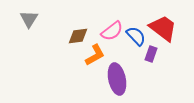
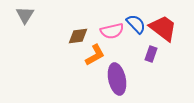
gray triangle: moved 4 px left, 4 px up
pink semicircle: rotated 25 degrees clockwise
blue semicircle: moved 12 px up
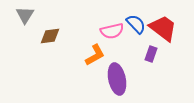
brown diamond: moved 28 px left
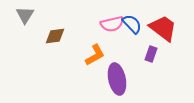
blue semicircle: moved 4 px left
pink semicircle: moved 7 px up
brown diamond: moved 5 px right
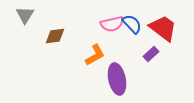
purple rectangle: rotated 28 degrees clockwise
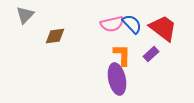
gray triangle: rotated 12 degrees clockwise
orange L-shape: moved 27 px right; rotated 60 degrees counterclockwise
